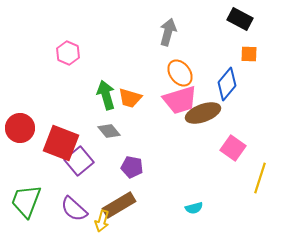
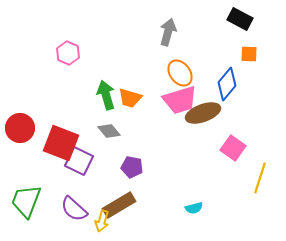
purple square: rotated 24 degrees counterclockwise
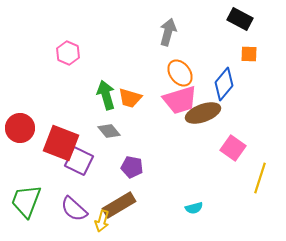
blue diamond: moved 3 px left
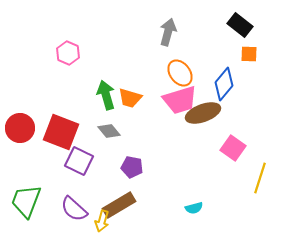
black rectangle: moved 6 px down; rotated 10 degrees clockwise
red square: moved 11 px up
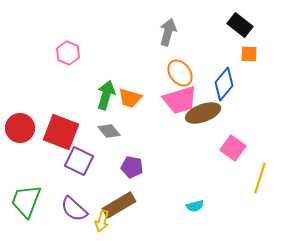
green arrow: rotated 32 degrees clockwise
cyan semicircle: moved 1 px right, 2 px up
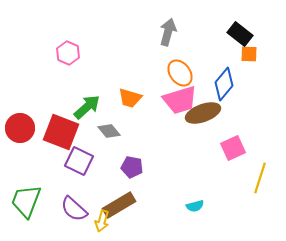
black rectangle: moved 9 px down
green arrow: moved 19 px left, 12 px down; rotated 32 degrees clockwise
pink square: rotated 30 degrees clockwise
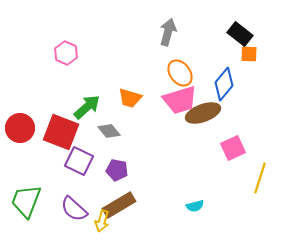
pink hexagon: moved 2 px left
purple pentagon: moved 15 px left, 3 px down
